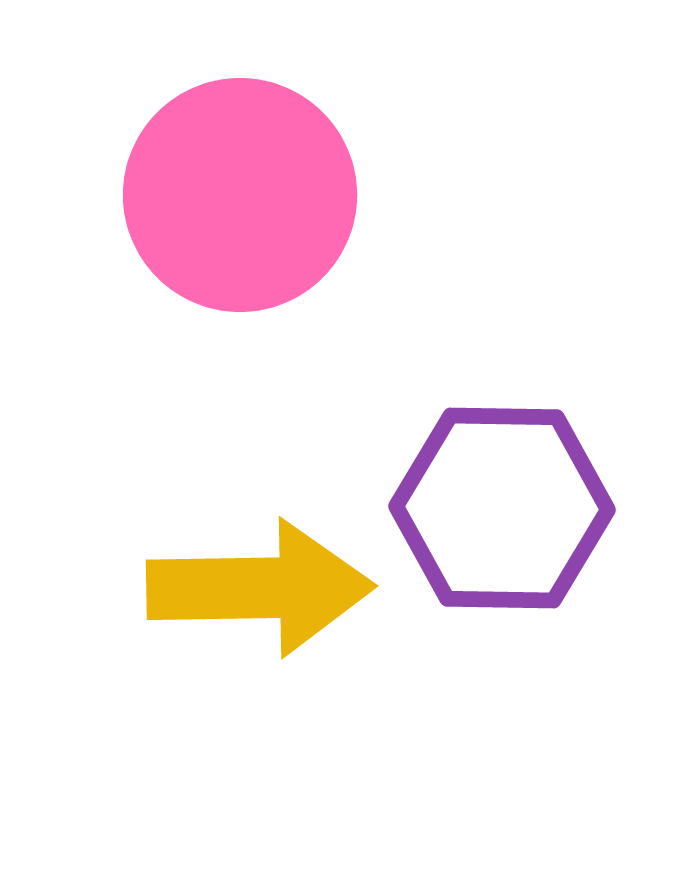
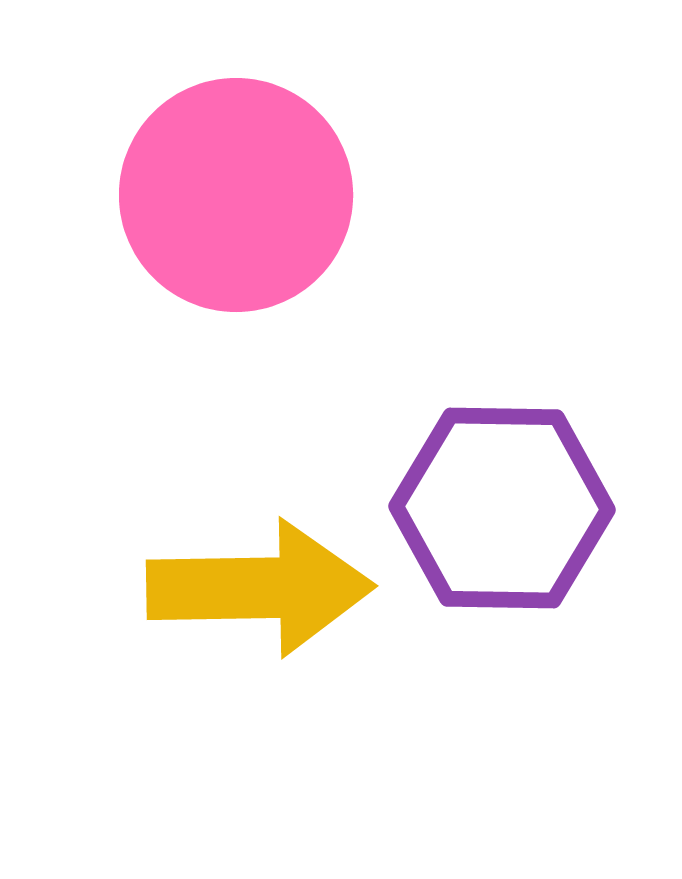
pink circle: moved 4 px left
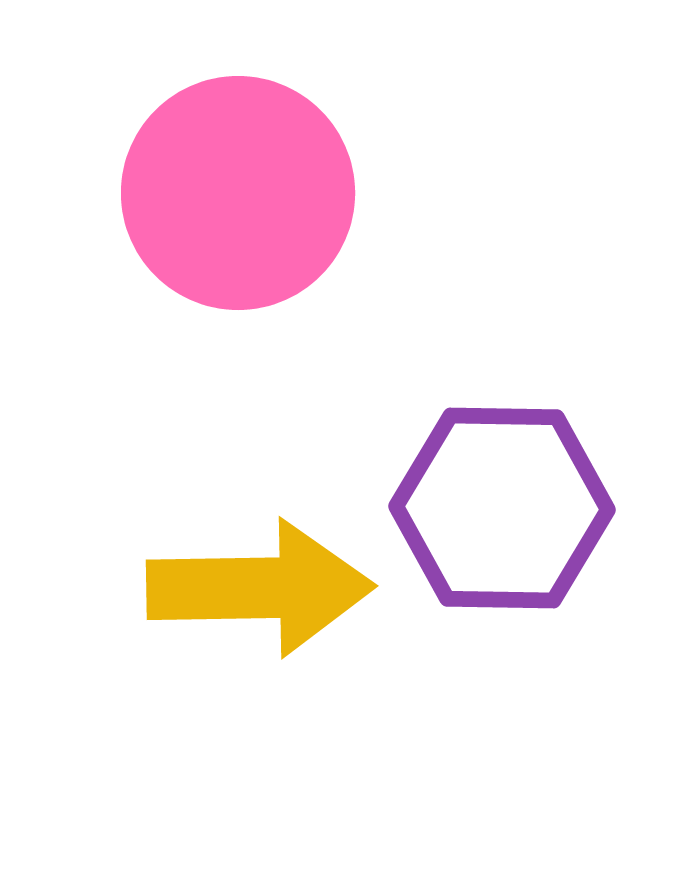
pink circle: moved 2 px right, 2 px up
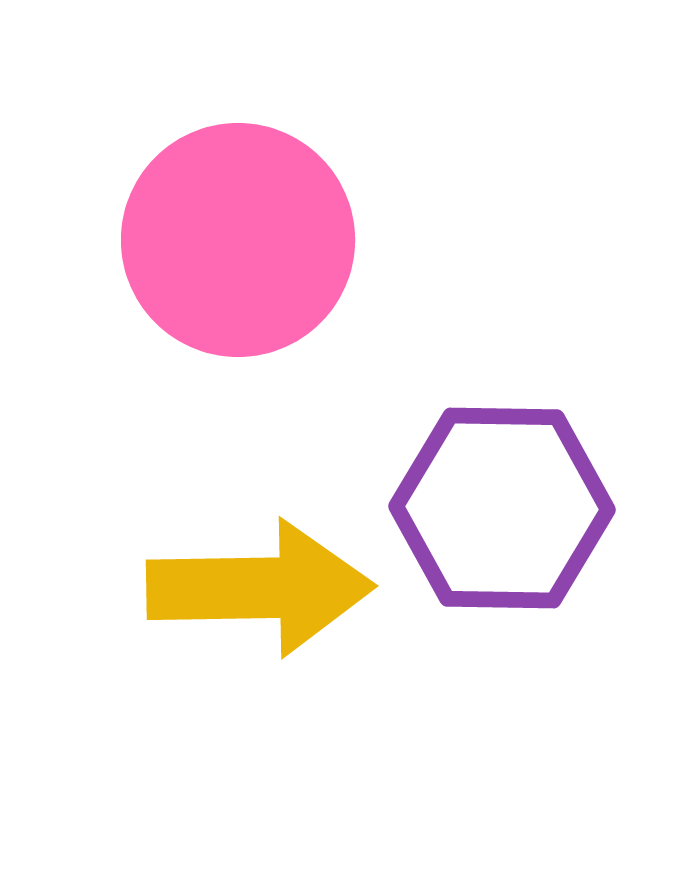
pink circle: moved 47 px down
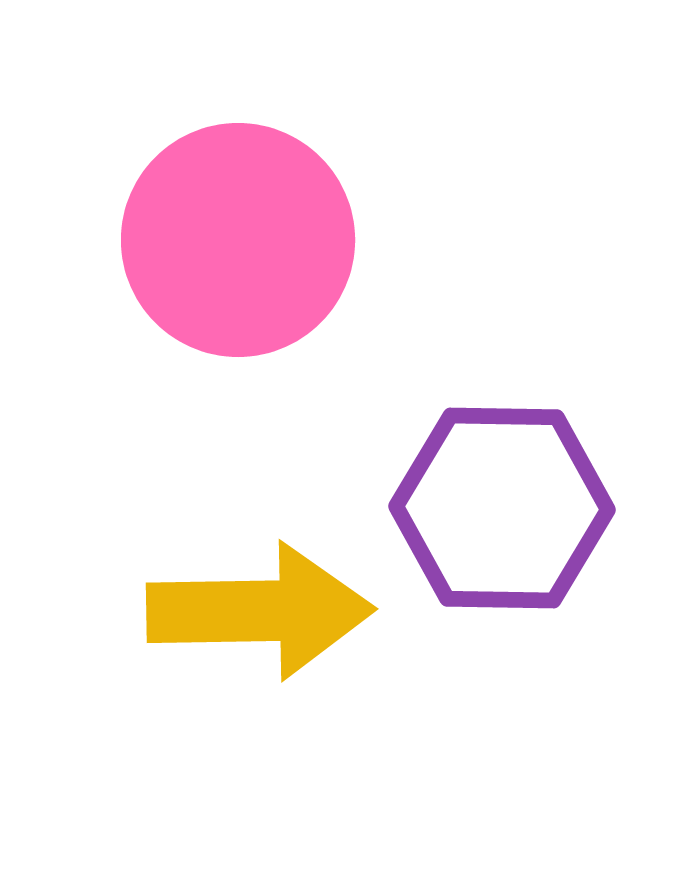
yellow arrow: moved 23 px down
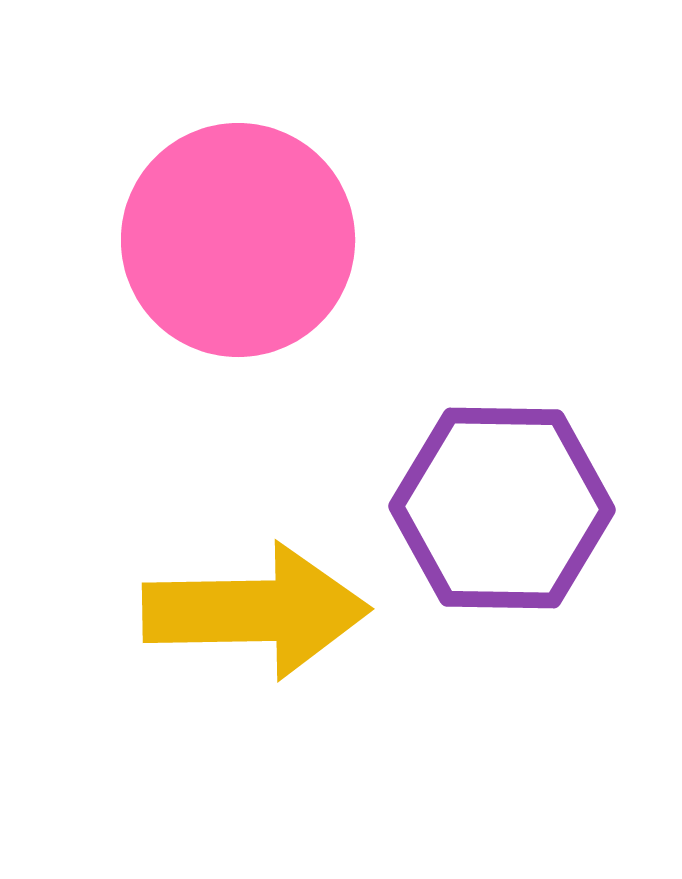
yellow arrow: moved 4 px left
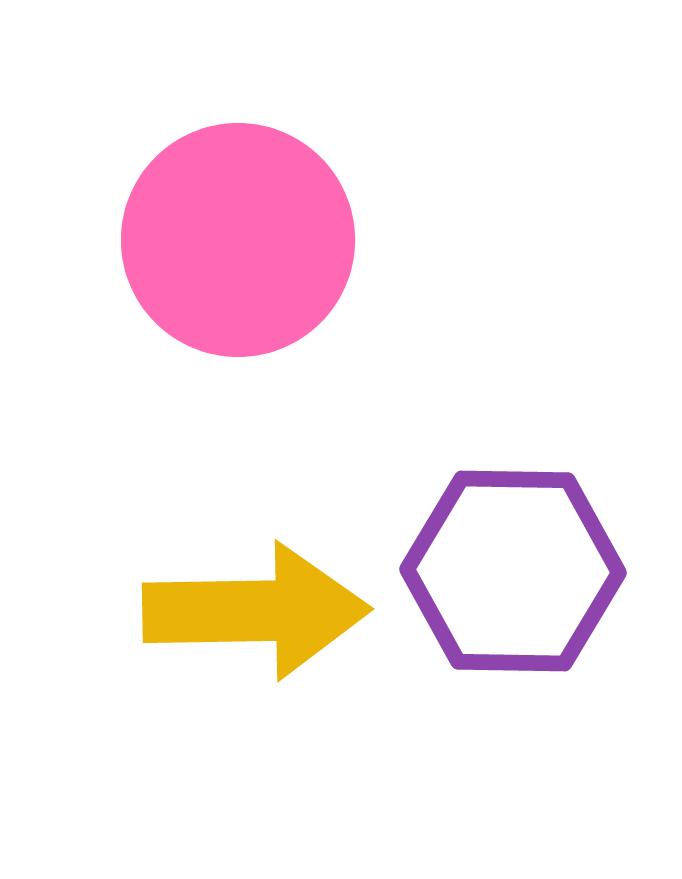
purple hexagon: moved 11 px right, 63 px down
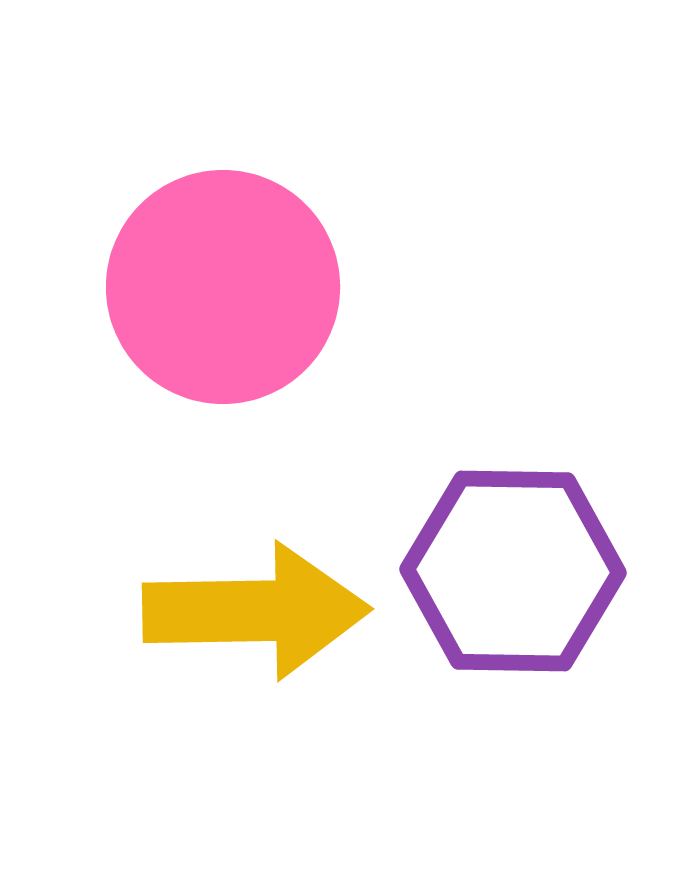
pink circle: moved 15 px left, 47 px down
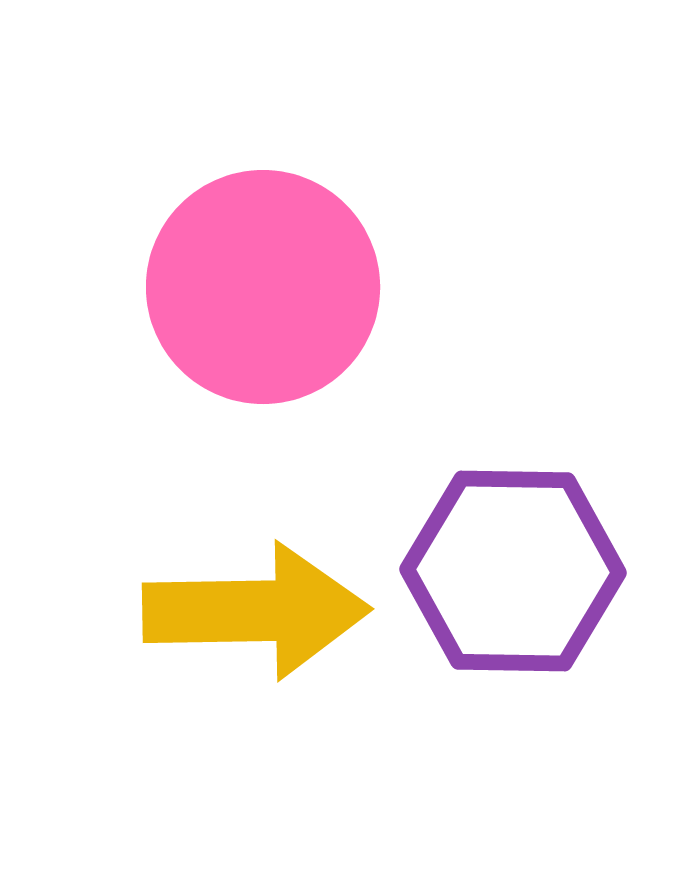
pink circle: moved 40 px right
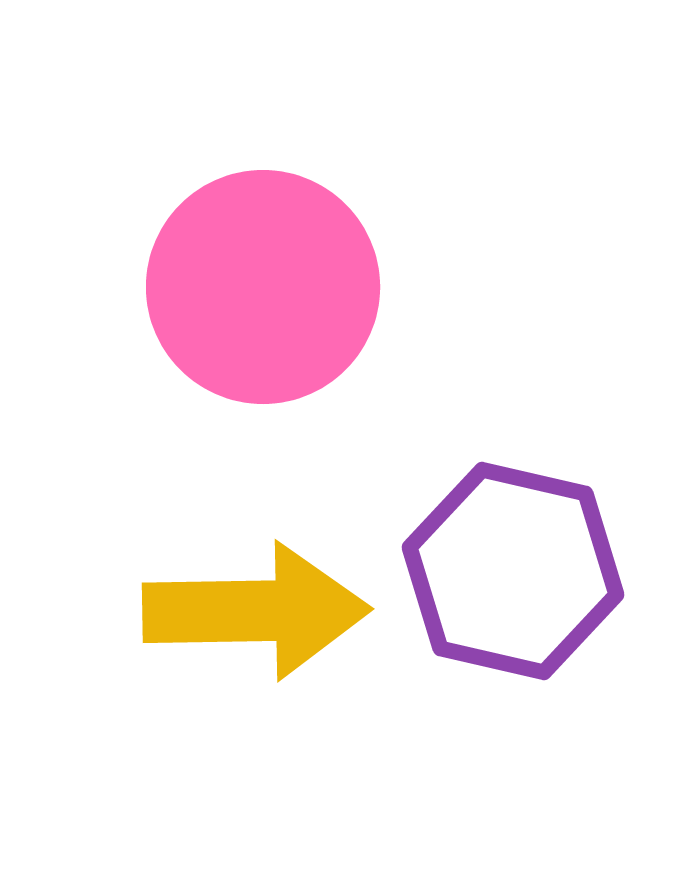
purple hexagon: rotated 12 degrees clockwise
